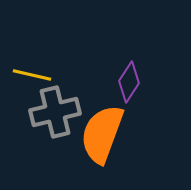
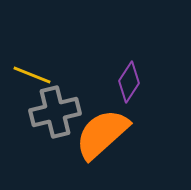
yellow line: rotated 9 degrees clockwise
orange semicircle: rotated 28 degrees clockwise
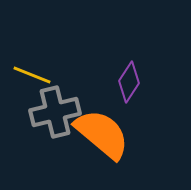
orange semicircle: rotated 82 degrees clockwise
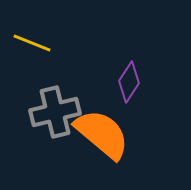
yellow line: moved 32 px up
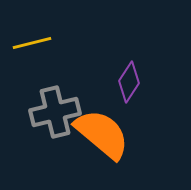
yellow line: rotated 36 degrees counterclockwise
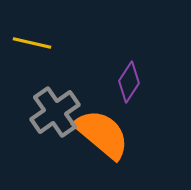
yellow line: rotated 27 degrees clockwise
gray cross: rotated 21 degrees counterclockwise
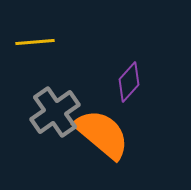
yellow line: moved 3 px right, 1 px up; rotated 18 degrees counterclockwise
purple diamond: rotated 9 degrees clockwise
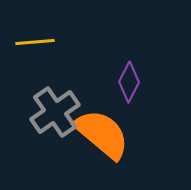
purple diamond: rotated 15 degrees counterclockwise
